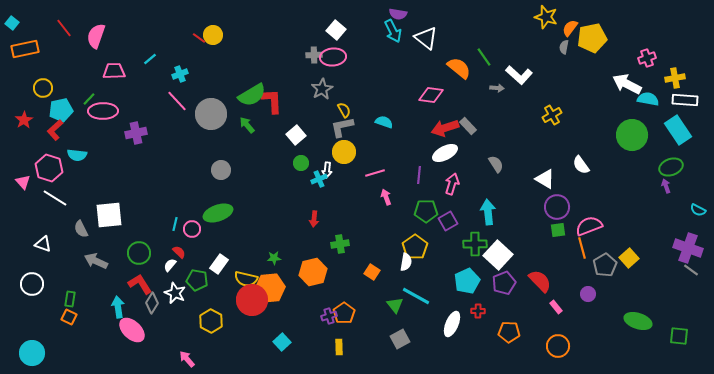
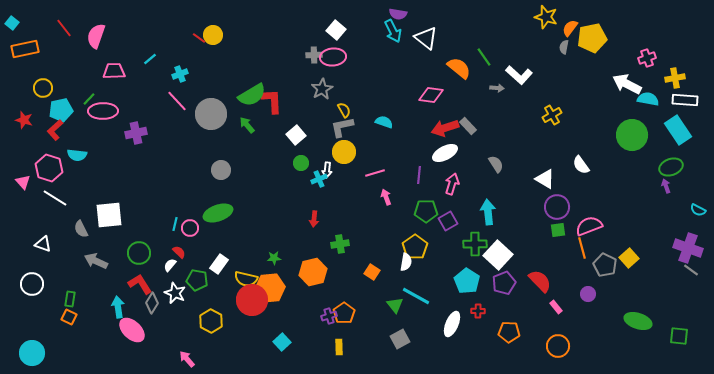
red star at (24, 120): rotated 24 degrees counterclockwise
pink circle at (192, 229): moved 2 px left, 1 px up
gray pentagon at (605, 265): rotated 15 degrees counterclockwise
cyan pentagon at (467, 281): rotated 15 degrees counterclockwise
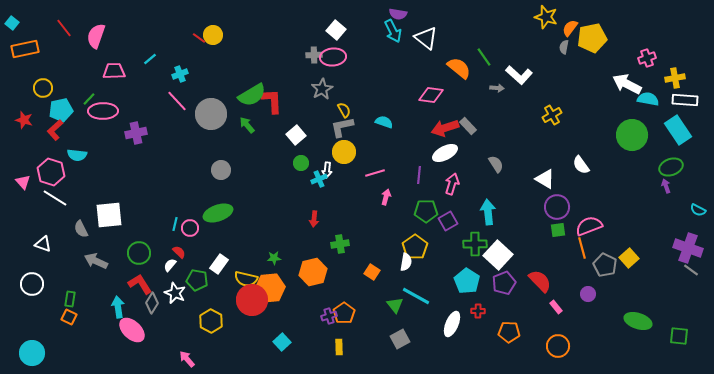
pink hexagon at (49, 168): moved 2 px right, 4 px down
pink arrow at (386, 197): rotated 35 degrees clockwise
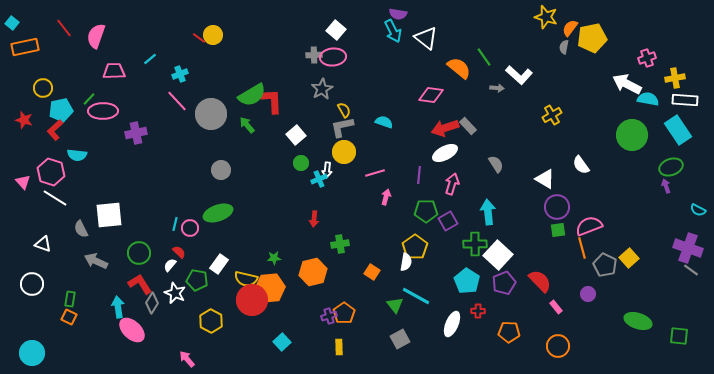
orange rectangle at (25, 49): moved 2 px up
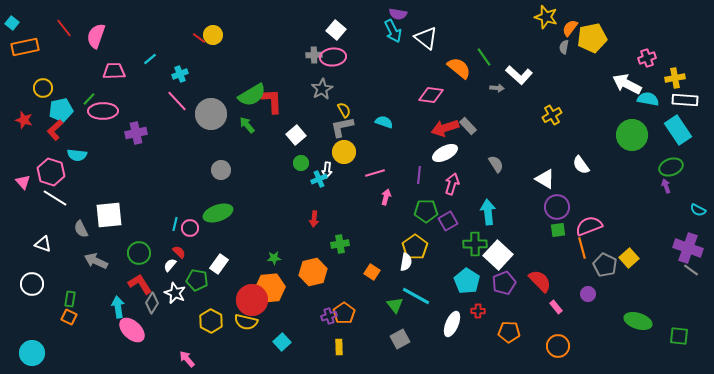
yellow semicircle at (246, 279): moved 43 px down
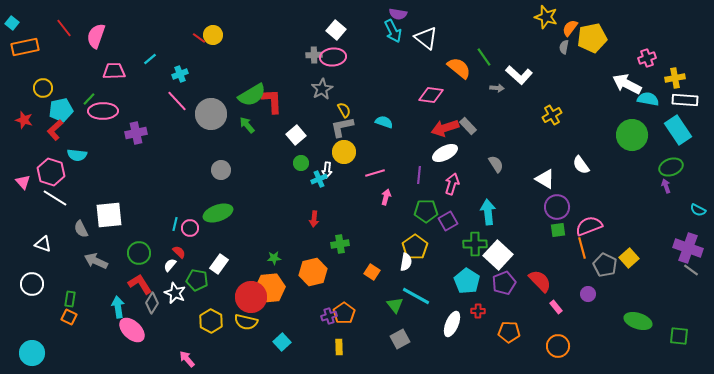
red circle at (252, 300): moved 1 px left, 3 px up
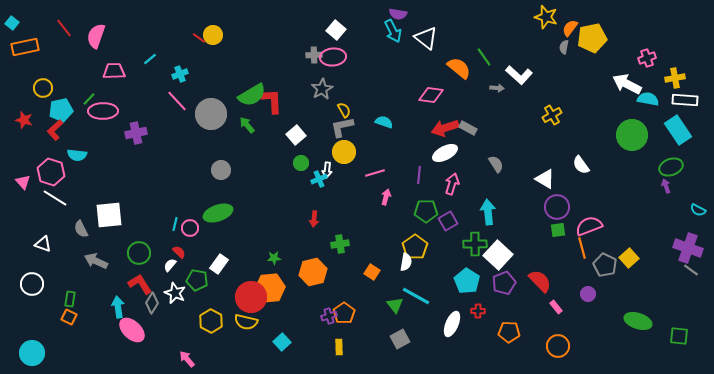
gray rectangle at (468, 126): moved 2 px down; rotated 18 degrees counterclockwise
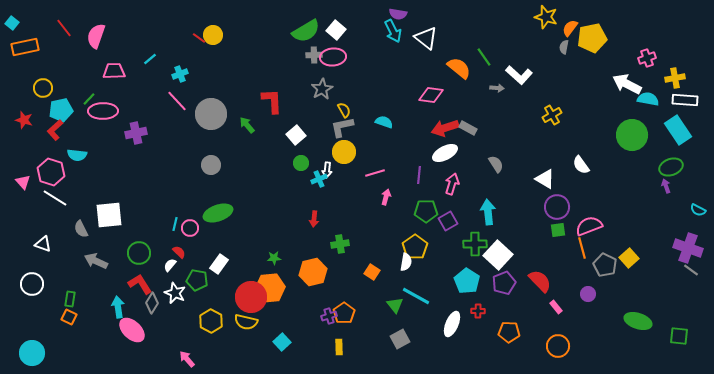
green semicircle at (252, 95): moved 54 px right, 64 px up
gray circle at (221, 170): moved 10 px left, 5 px up
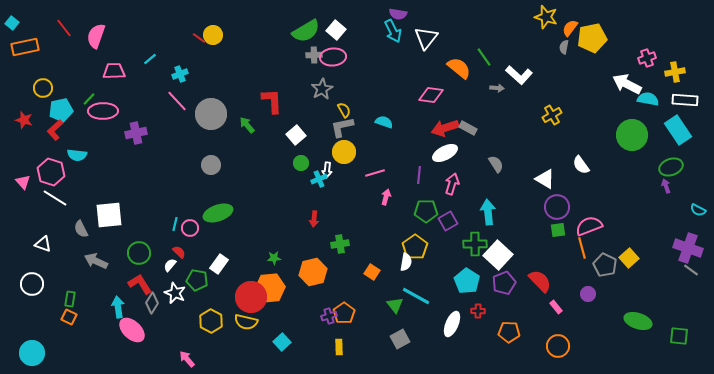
white triangle at (426, 38): rotated 30 degrees clockwise
yellow cross at (675, 78): moved 6 px up
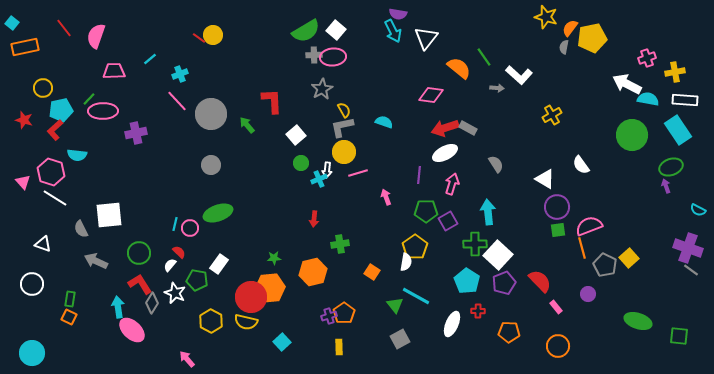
pink line at (375, 173): moved 17 px left
pink arrow at (386, 197): rotated 35 degrees counterclockwise
